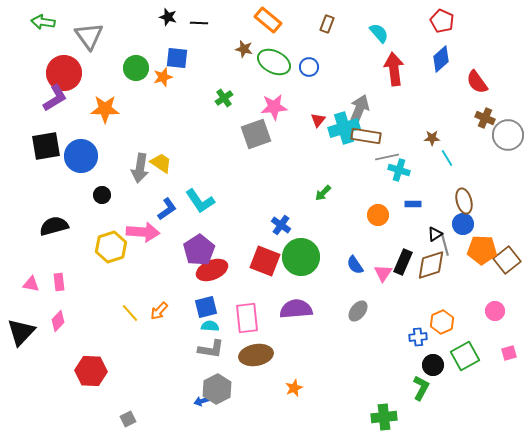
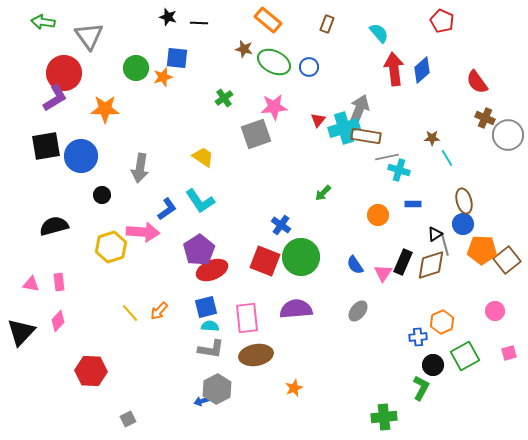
blue diamond at (441, 59): moved 19 px left, 11 px down
yellow trapezoid at (161, 163): moved 42 px right, 6 px up
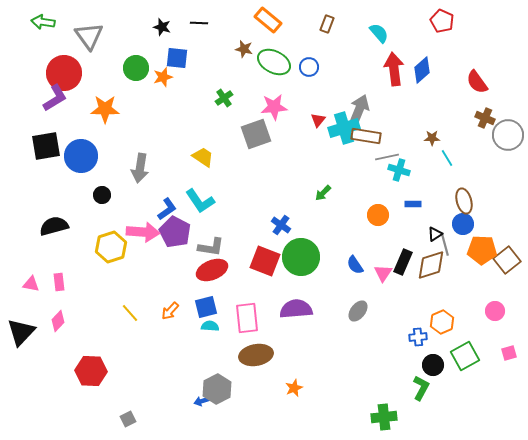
black star at (168, 17): moved 6 px left, 10 px down
purple pentagon at (199, 250): moved 24 px left, 18 px up; rotated 12 degrees counterclockwise
orange arrow at (159, 311): moved 11 px right
gray L-shape at (211, 349): moved 102 px up
